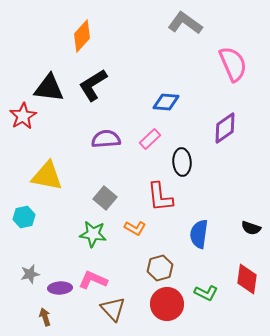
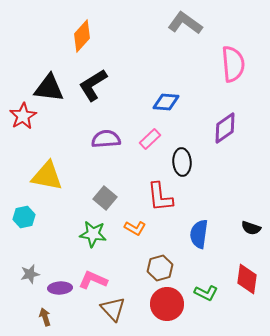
pink semicircle: rotated 18 degrees clockwise
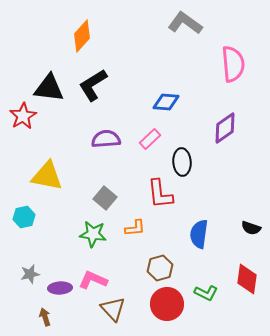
red L-shape: moved 3 px up
orange L-shape: rotated 35 degrees counterclockwise
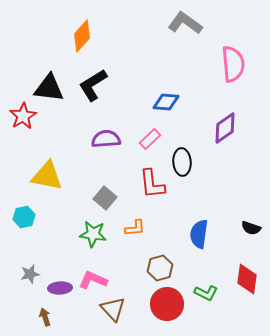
red L-shape: moved 8 px left, 10 px up
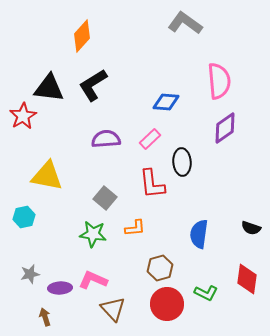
pink semicircle: moved 14 px left, 17 px down
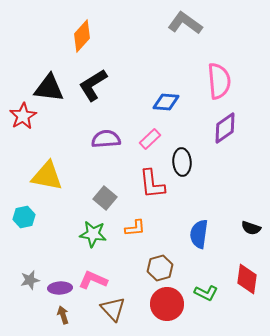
gray star: moved 6 px down
brown arrow: moved 18 px right, 2 px up
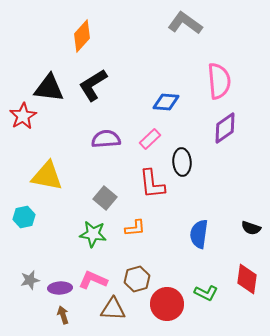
brown hexagon: moved 23 px left, 11 px down
brown triangle: rotated 44 degrees counterclockwise
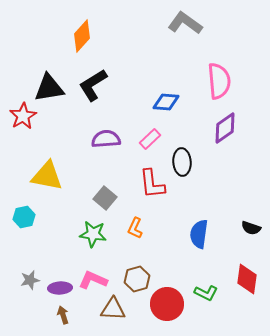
black triangle: rotated 16 degrees counterclockwise
orange L-shape: rotated 120 degrees clockwise
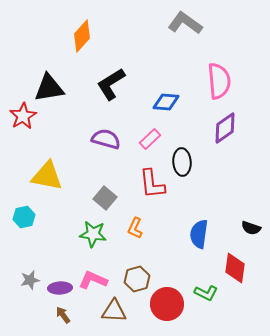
black L-shape: moved 18 px right, 1 px up
purple semicircle: rotated 20 degrees clockwise
red diamond: moved 12 px left, 11 px up
brown triangle: moved 1 px right, 2 px down
brown arrow: rotated 18 degrees counterclockwise
